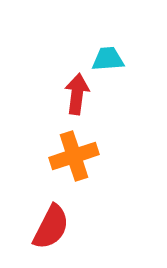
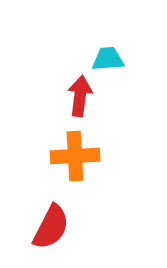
red arrow: moved 3 px right, 2 px down
orange cross: moved 1 px right; rotated 15 degrees clockwise
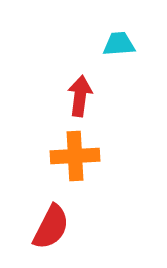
cyan trapezoid: moved 11 px right, 15 px up
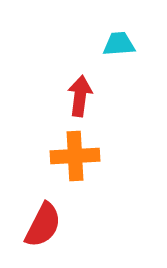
red semicircle: moved 8 px left, 2 px up
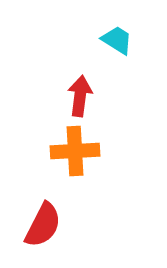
cyan trapezoid: moved 2 px left, 4 px up; rotated 36 degrees clockwise
orange cross: moved 5 px up
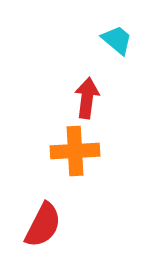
cyan trapezoid: rotated 8 degrees clockwise
red arrow: moved 7 px right, 2 px down
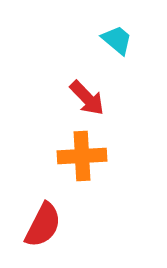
red arrow: rotated 129 degrees clockwise
orange cross: moved 7 px right, 5 px down
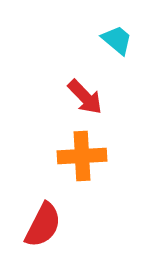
red arrow: moved 2 px left, 1 px up
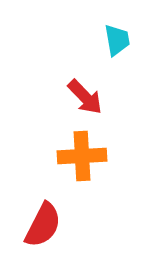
cyan trapezoid: rotated 40 degrees clockwise
